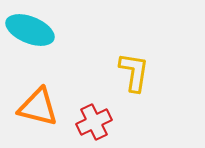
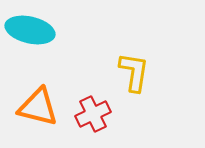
cyan ellipse: rotated 9 degrees counterclockwise
red cross: moved 1 px left, 8 px up
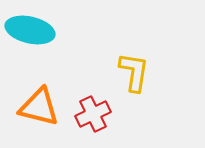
orange triangle: moved 1 px right
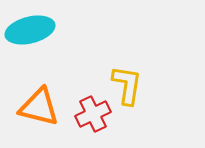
cyan ellipse: rotated 27 degrees counterclockwise
yellow L-shape: moved 7 px left, 13 px down
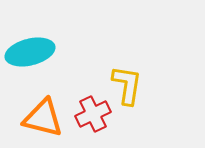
cyan ellipse: moved 22 px down
orange triangle: moved 4 px right, 11 px down
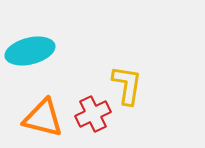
cyan ellipse: moved 1 px up
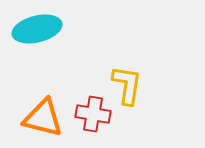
cyan ellipse: moved 7 px right, 22 px up
red cross: rotated 36 degrees clockwise
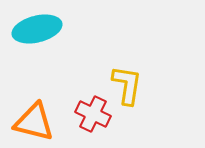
red cross: rotated 16 degrees clockwise
orange triangle: moved 9 px left, 4 px down
